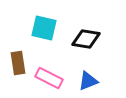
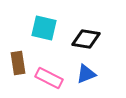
blue triangle: moved 2 px left, 7 px up
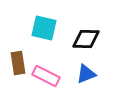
black diamond: rotated 8 degrees counterclockwise
pink rectangle: moved 3 px left, 2 px up
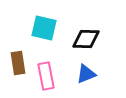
pink rectangle: rotated 52 degrees clockwise
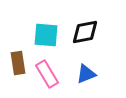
cyan square: moved 2 px right, 7 px down; rotated 8 degrees counterclockwise
black diamond: moved 1 px left, 7 px up; rotated 12 degrees counterclockwise
pink rectangle: moved 1 px right, 2 px up; rotated 20 degrees counterclockwise
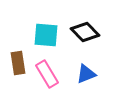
black diamond: rotated 56 degrees clockwise
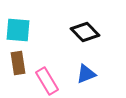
cyan square: moved 28 px left, 5 px up
pink rectangle: moved 7 px down
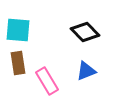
blue triangle: moved 3 px up
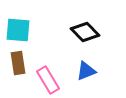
pink rectangle: moved 1 px right, 1 px up
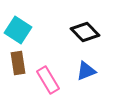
cyan square: rotated 28 degrees clockwise
